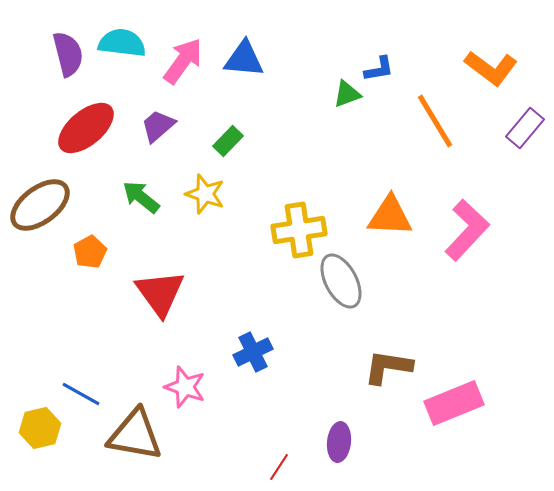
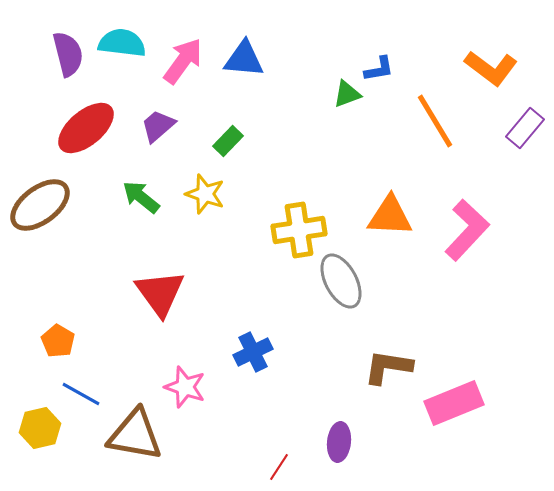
orange pentagon: moved 32 px left, 89 px down; rotated 12 degrees counterclockwise
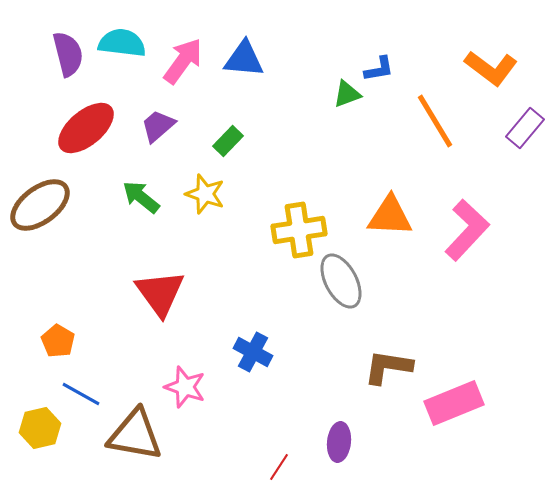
blue cross: rotated 36 degrees counterclockwise
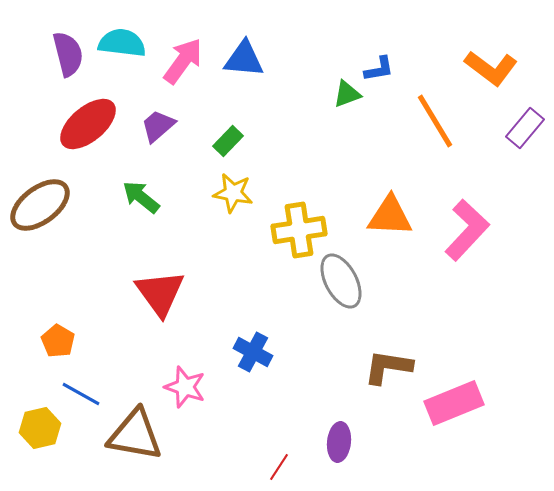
red ellipse: moved 2 px right, 4 px up
yellow star: moved 28 px right, 1 px up; rotated 9 degrees counterclockwise
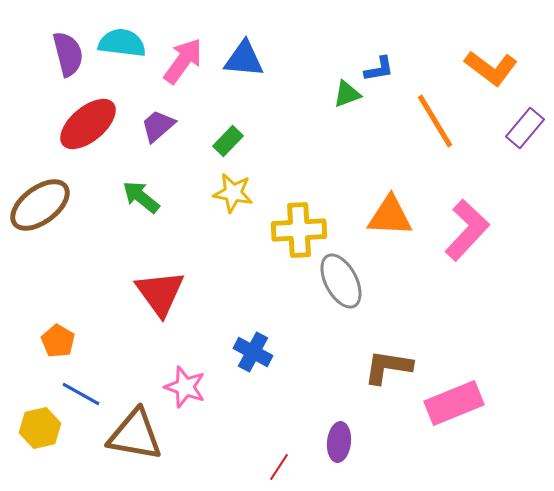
yellow cross: rotated 6 degrees clockwise
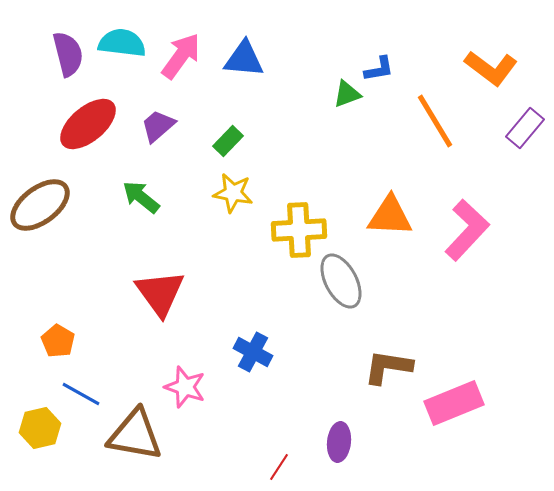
pink arrow: moved 2 px left, 5 px up
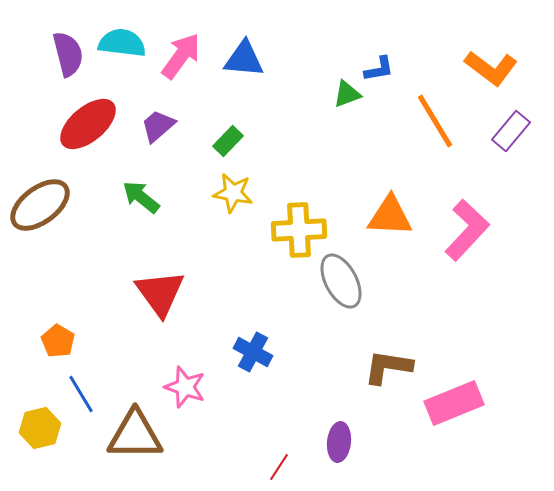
purple rectangle: moved 14 px left, 3 px down
blue line: rotated 30 degrees clockwise
brown triangle: rotated 10 degrees counterclockwise
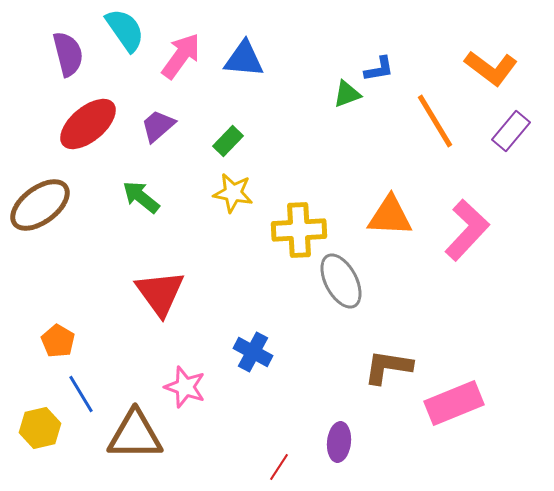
cyan semicircle: moved 3 px right, 13 px up; rotated 48 degrees clockwise
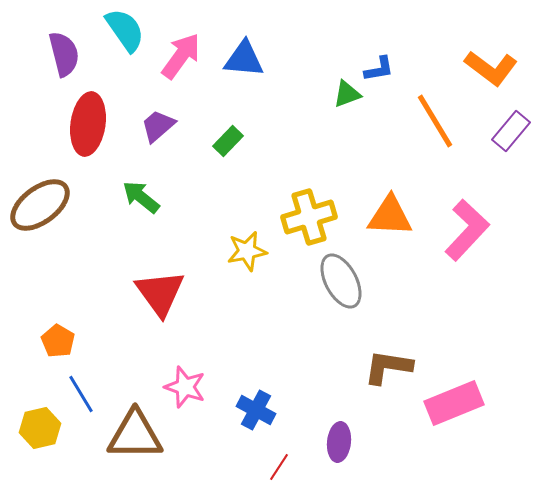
purple semicircle: moved 4 px left
red ellipse: rotated 42 degrees counterclockwise
yellow star: moved 14 px right, 58 px down; rotated 21 degrees counterclockwise
yellow cross: moved 10 px right, 13 px up; rotated 14 degrees counterclockwise
blue cross: moved 3 px right, 58 px down
